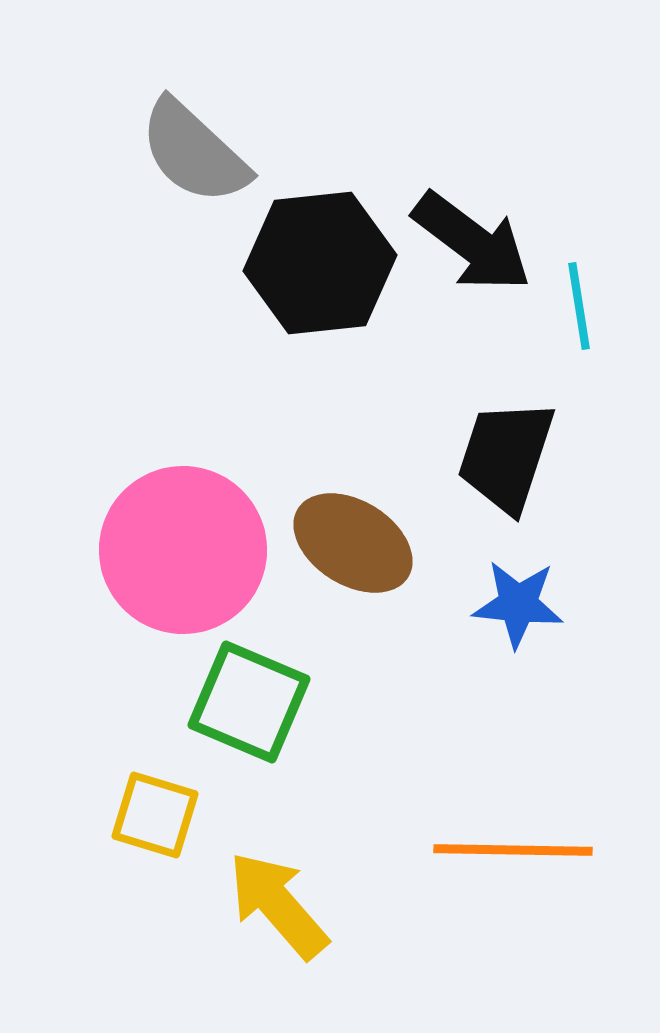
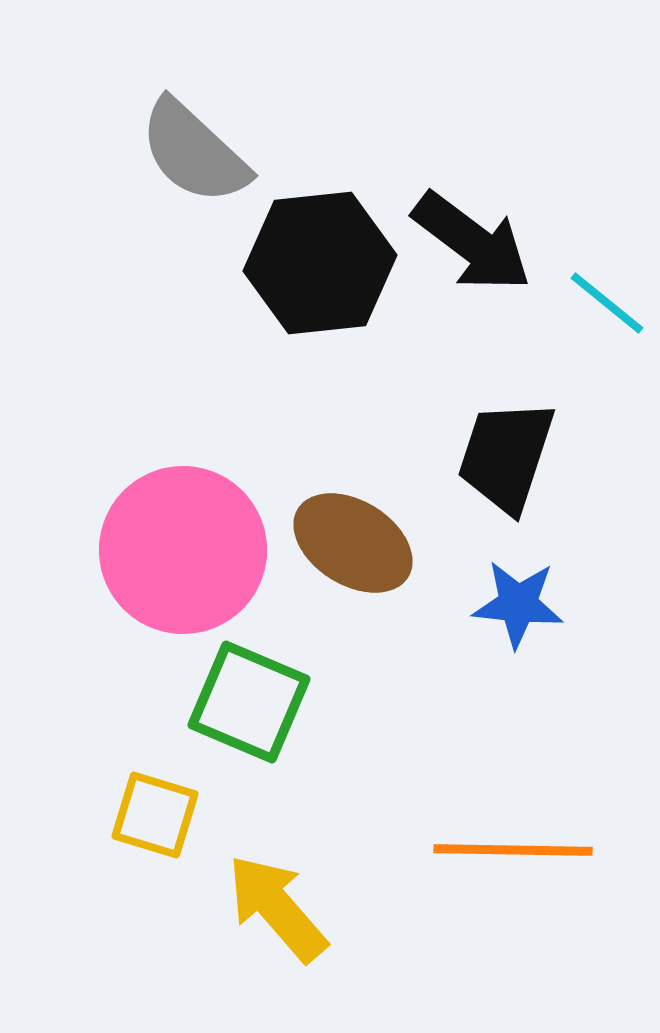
cyan line: moved 28 px right, 3 px up; rotated 42 degrees counterclockwise
yellow arrow: moved 1 px left, 3 px down
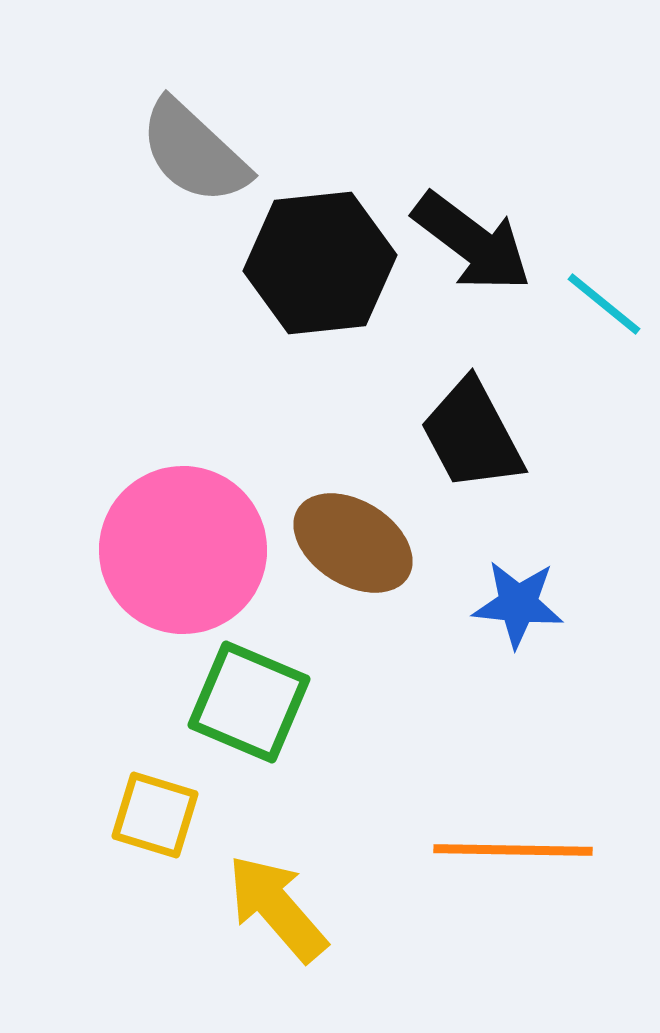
cyan line: moved 3 px left, 1 px down
black trapezoid: moved 34 px left, 21 px up; rotated 46 degrees counterclockwise
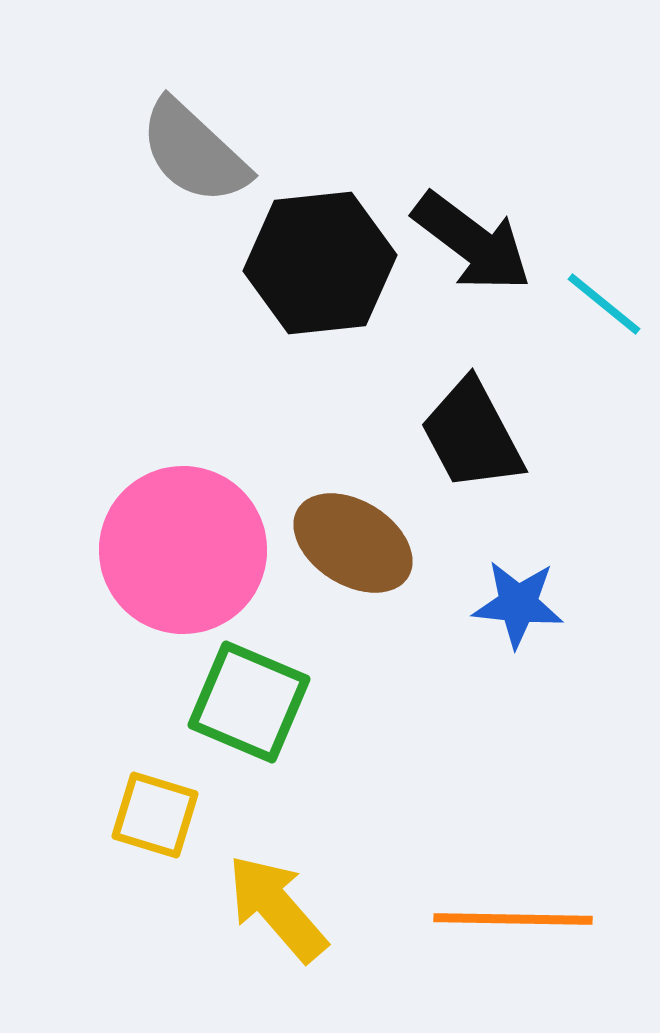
orange line: moved 69 px down
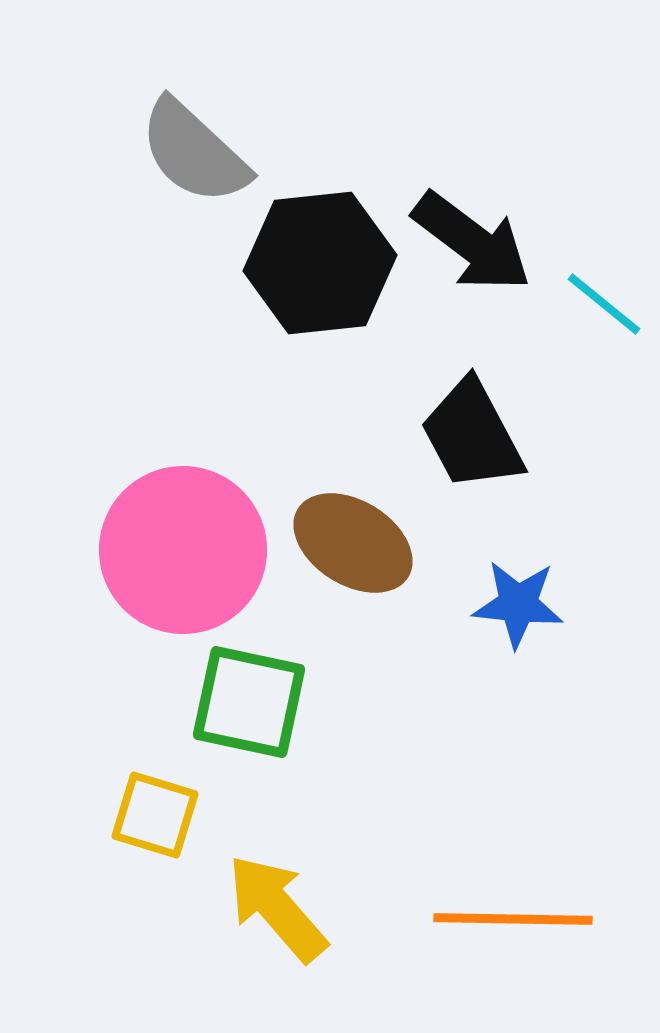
green square: rotated 11 degrees counterclockwise
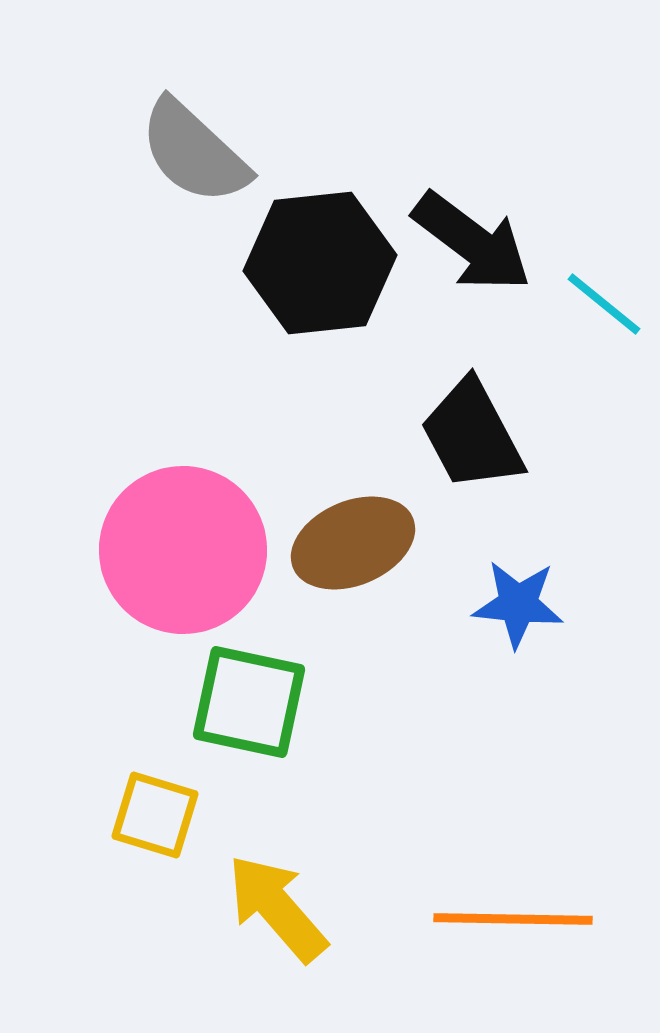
brown ellipse: rotated 55 degrees counterclockwise
